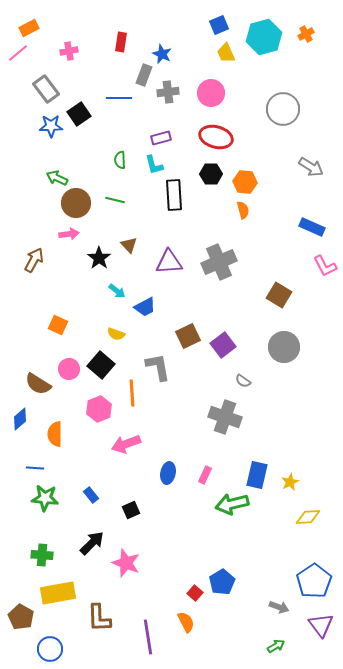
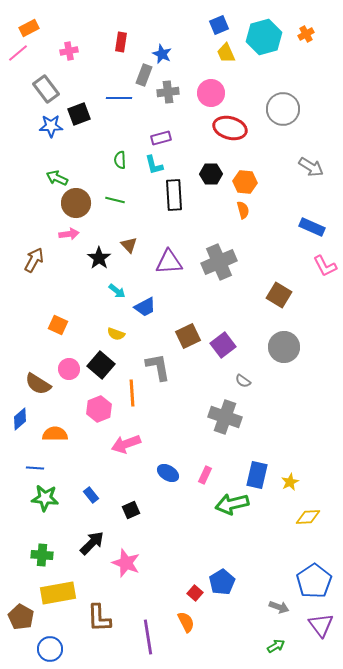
black square at (79, 114): rotated 15 degrees clockwise
red ellipse at (216, 137): moved 14 px right, 9 px up
orange semicircle at (55, 434): rotated 90 degrees clockwise
blue ellipse at (168, 473): rotated 70 degrees counterclockwise
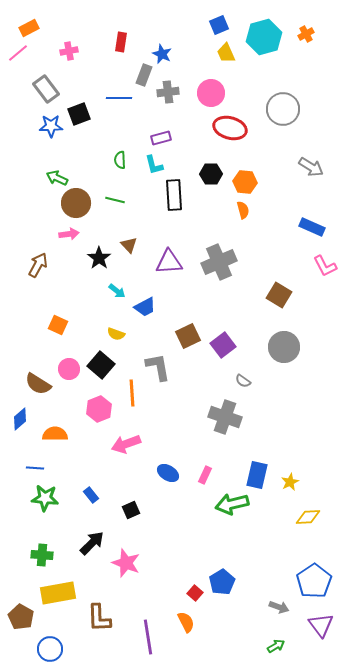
brown arrow at (34, 260): moved 4 px right, 5 px down
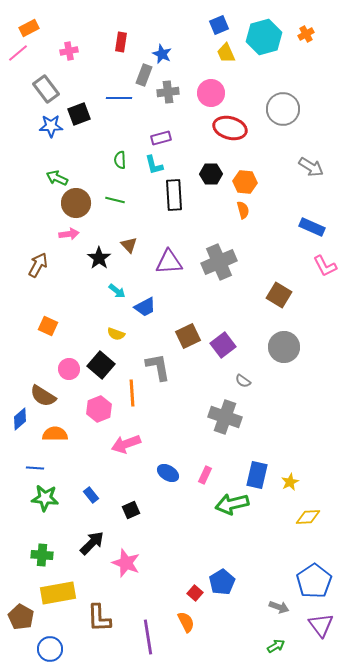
orange square at (58, 325): moved 10 px left, 1 px down
brown semicircle at (38, 384): moved 5 px right, 12 px down
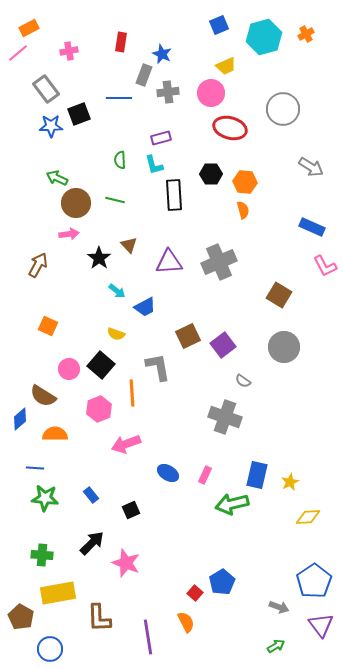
yellow trapezoid at (226, 53): moved 13 px down; rotated 90 degrees counterclockwise
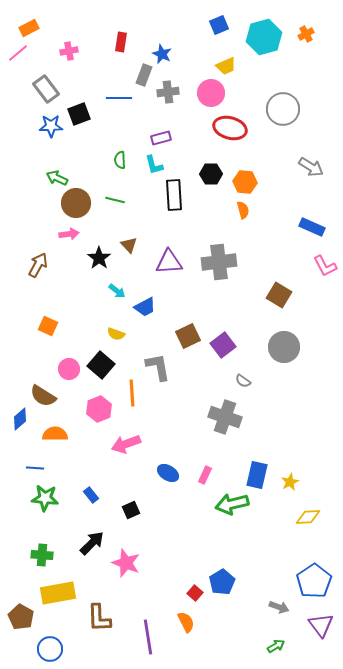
gray cross at (219, 262): rotated 16 degrees clockwise
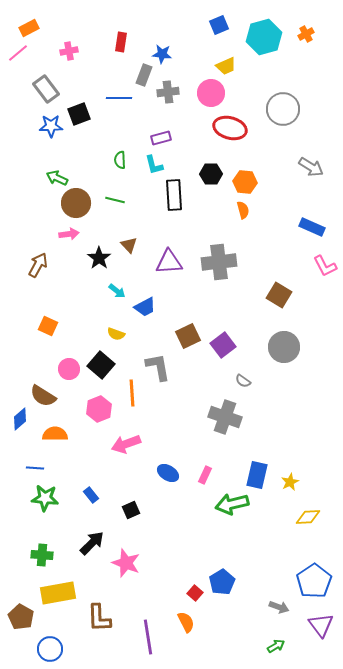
blue star at (162, 54): rotated 18 degrees counterclockwise
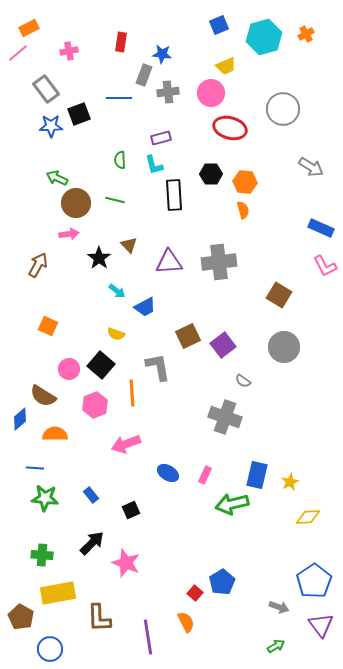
blue rectangle at (312, 227): moved 9 px right, 1 px down
pink hexagon at (99, 409): moved 4 px left, 4 px up
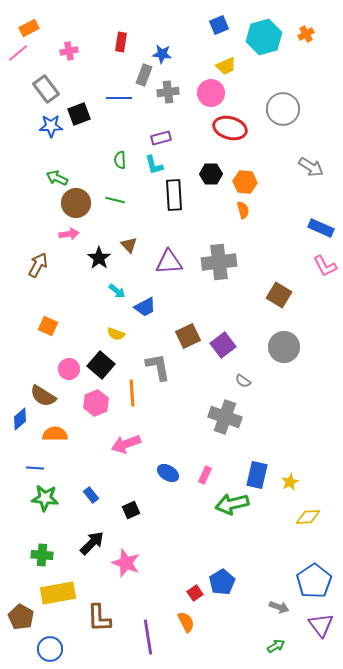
pink hexagon at (95, 405): moved 1 px right, 2 px up
red square at (195, 593): rotated 14 degrees clockwise
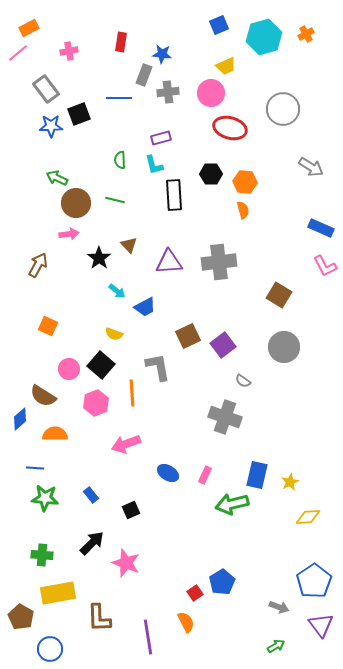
yellow semicircle at (116, 334): moved 2 px left
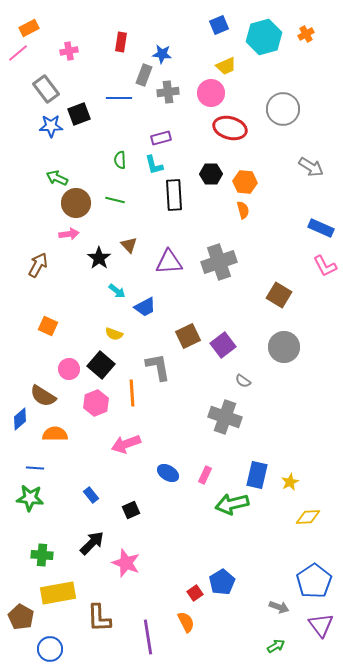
gray cross at (219, 262): rotated 12 degrees counterclockwise
green star at (45, 498): moved 15 px left
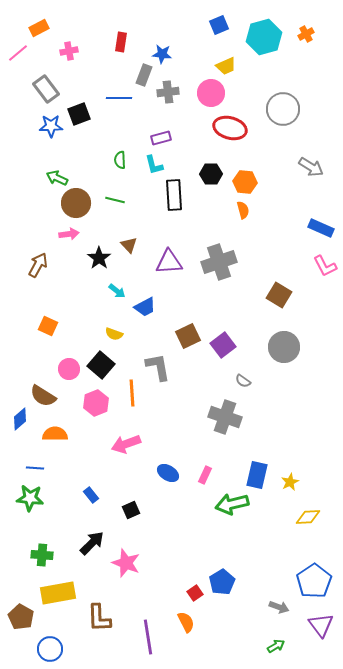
orange rectangle at (29, 28): moved 10 px right
